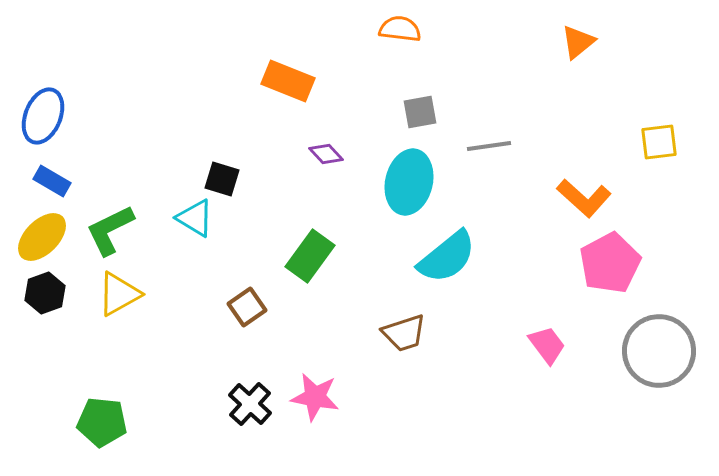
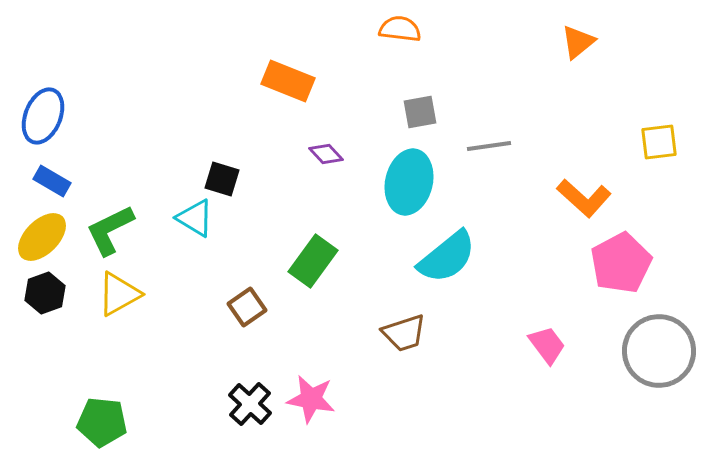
green rectangle: moved 3 px right, 5 px down
pink pentagon: moved 11 px right
pink star: moved 4 px left, 2 px down
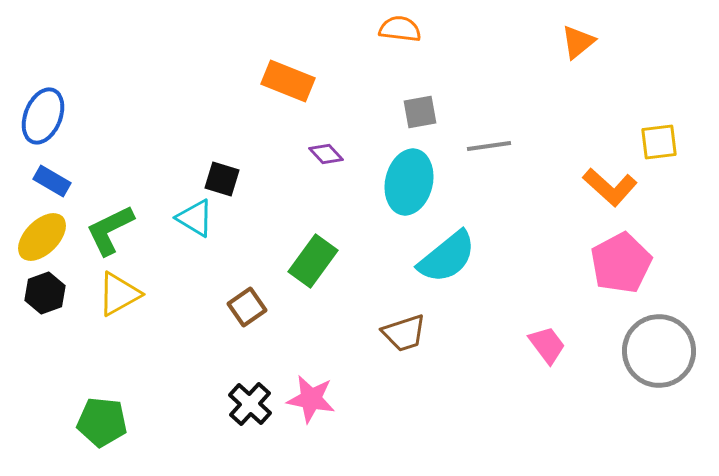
orange L-shape: moved 26 px right, 11 px up
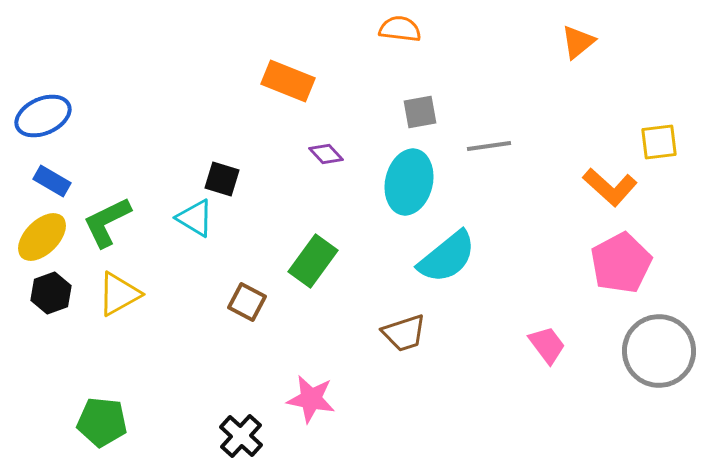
blue ellipse: rotated 44 degrees clockwise
green L-shape: moved 3 px left, 8 px up
black hexagon: moved 6 px right
brown square: moved 5 px up; rotated 27 degrees counterclockwise
black cross: moved 9 px left, 32 px down
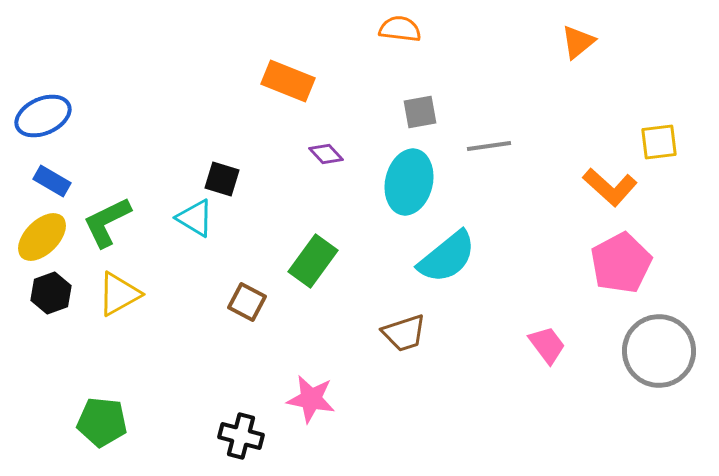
black cross: rotated 27 degrees counterclockwise
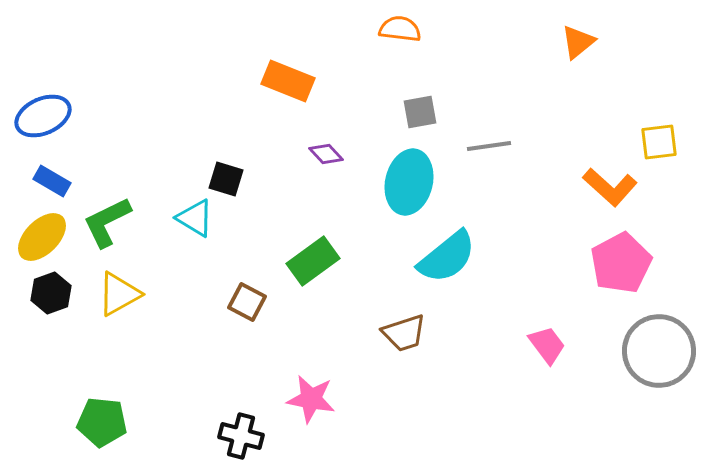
black square: moved 4 px right
green rectangle: rotated 18 degrees clockwise
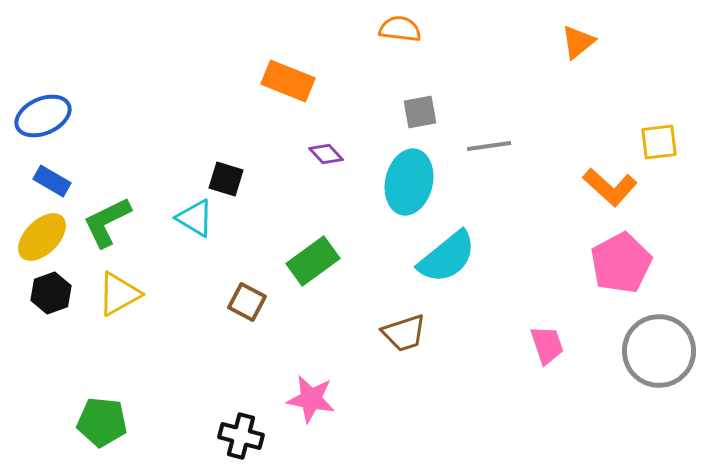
pink trapezoid: rotated 18 degrees clockwise
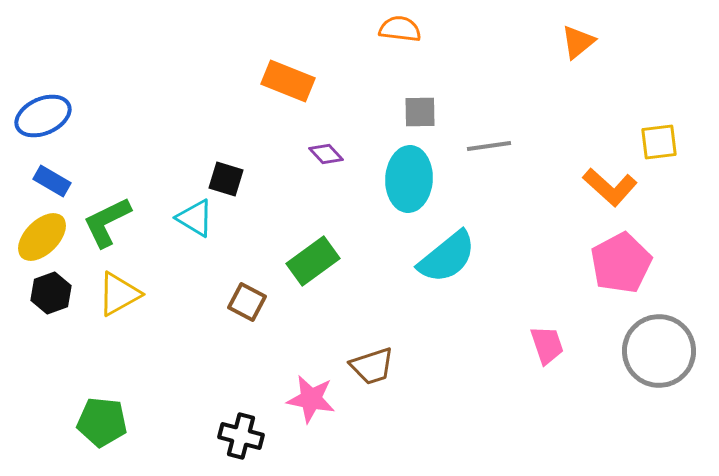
gray square: rotated 9 degrees clockwise
cyan ellipse: moved 3 px up; rotated 10 degrees counterclockwise
brown trapezoid: moved 32 px left, 33 px down
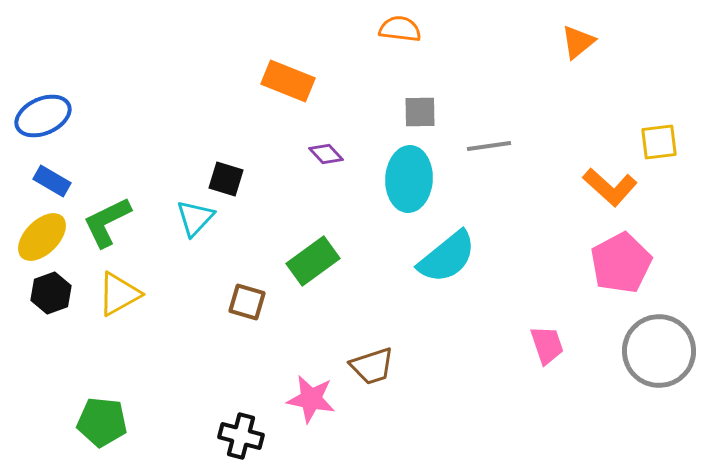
cyan triangle: rotated 42 degrees clockwise
brown square: rotated 12 degrees counterclockwise
